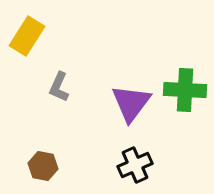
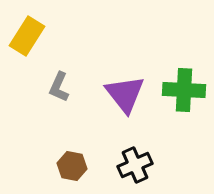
green cross: moved 1 px left
purple triangle: moved 6 px left, 9 px up; rotated 15 degrees counterclockwise
brown hexagon: moved 29 px right
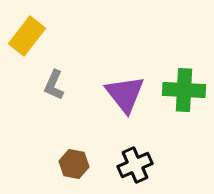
yellow rectangle: rotated 6 degrees clockwise
gray L-shape: moved 5 px left, 2 px up
brown hexagon: moved 2 px right, 2 px up
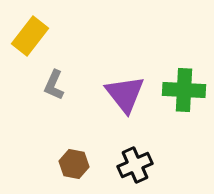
yellow rectangle: moved 3 px right
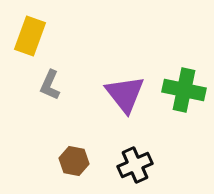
yellow rectangle: rotated 18 degrees counterclockwise
gray L-shape: moved 4 px left
green cross: rotated 9 degrees clockwise
brown hexagon: moved 3 px up
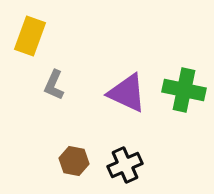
gray L-shape: moved 4 px right
purple triangle: moved 2 px right, 1 px up; rotated 27 degrees counterclockwise
black cross: moved 10 px left
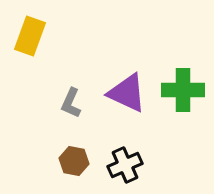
gray L-shape: moved 17 px right, 18 px down
green cross: moved 1 px left; rotated 12 degrees counterclockwise
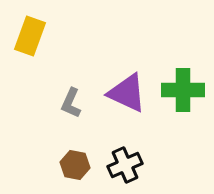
brown hexagon: moved 1 px right, 4 px down
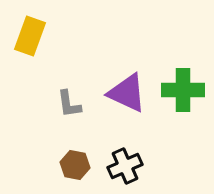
gray L-shape: moved 2 px left, 1 px down; rotated 32 degrees counterclockwise
black cross: moved 1 px down
